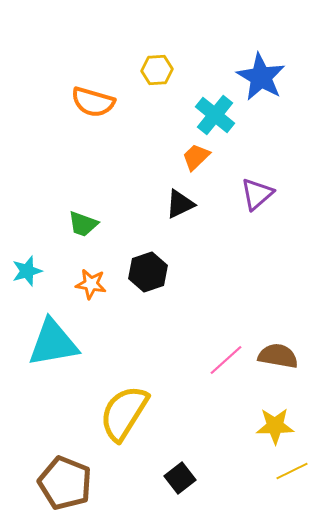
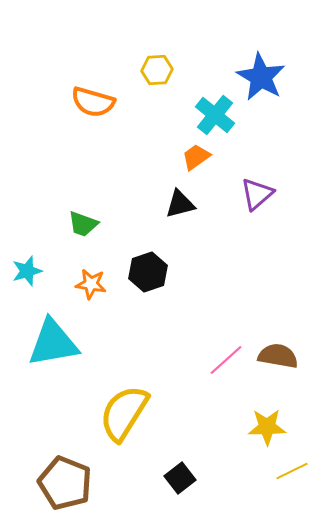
orange trapezoid: rotated 8 degrees clockwise
black triangle: rotated 12 degrees clockwise
yellow star: moved 8 px left, 1 px down
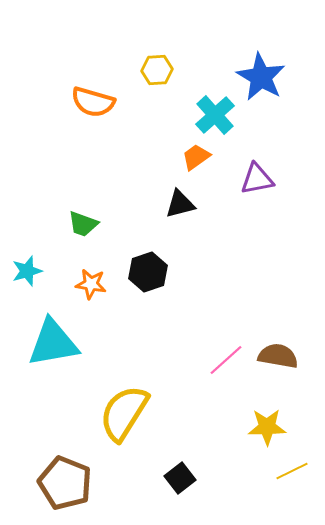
cyan cross: rotated 9 degrees clockwise
purple triangle: moved 15 px up; rotated 30 degrees clockwise
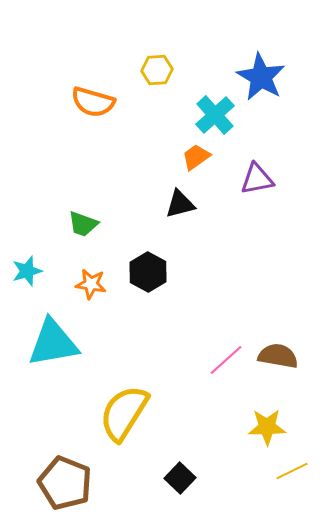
black hexagon: rotated 12 degrees counterclockwise
black square: rotated 8 degrees counterclockwise
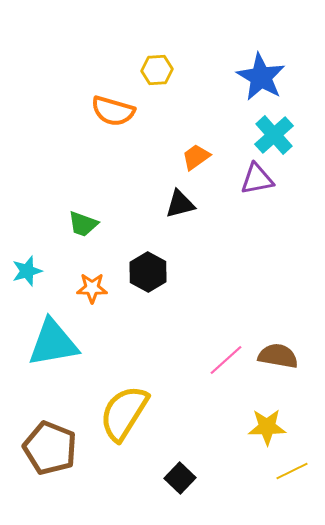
orange semicircle: moved 20 px right, 9 px down
cyan cross: moved 59 px right, 20 px down
orange star: moved 1 px right, 4 px down; rotated 8 degrees counterclockwise
brown pentagon: moved 15 px left, 35 px up
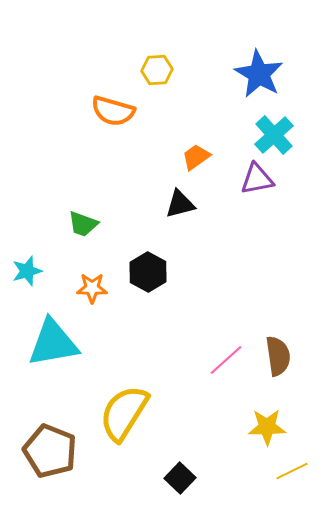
blue star: moved 2 px left, 3 px up
brown semicircle: rotated 72 degrees clockwise
brown pentagon: moved 3 px down
